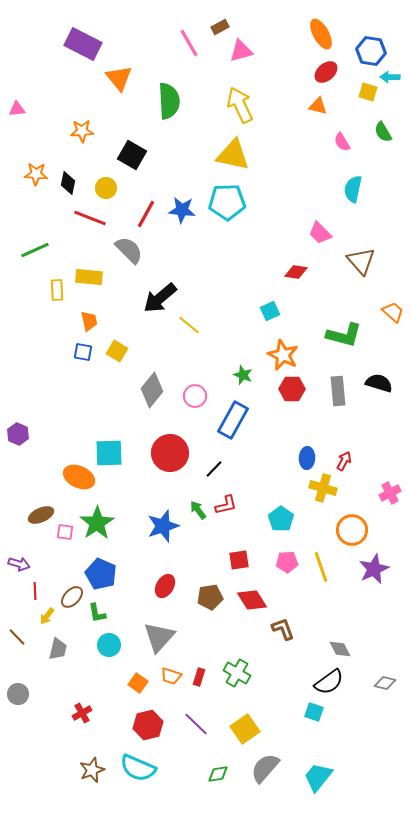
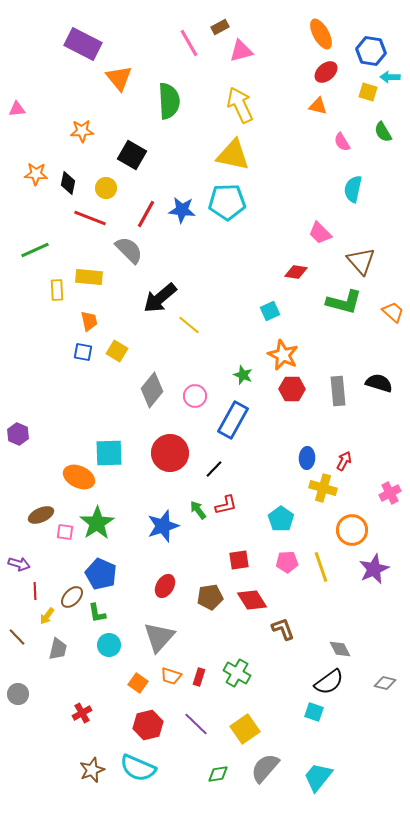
green L-shape at (344, 335): moved 33 px up
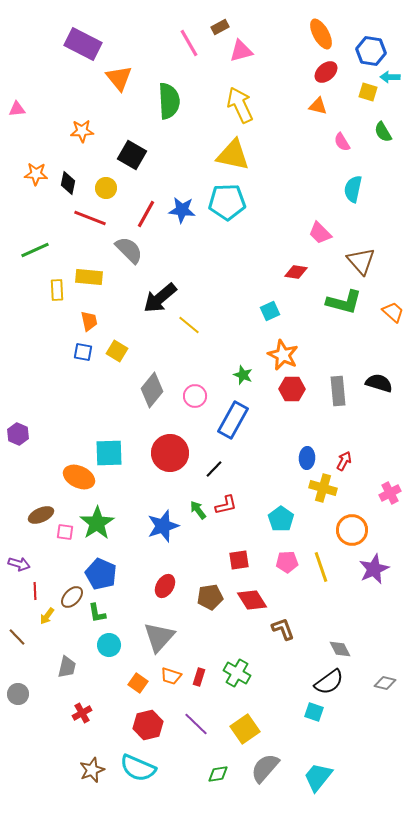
gray trapezoid at (58, 649): moved 9 px right, 18 px down
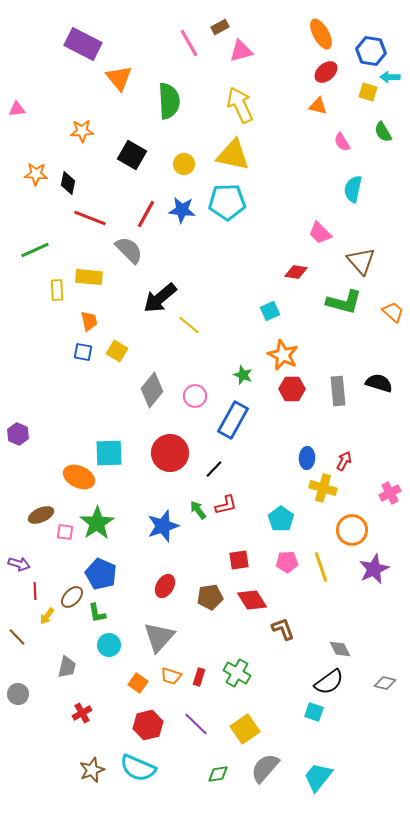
yellow circle at (106, 188): moved 78 px right, 24 px up
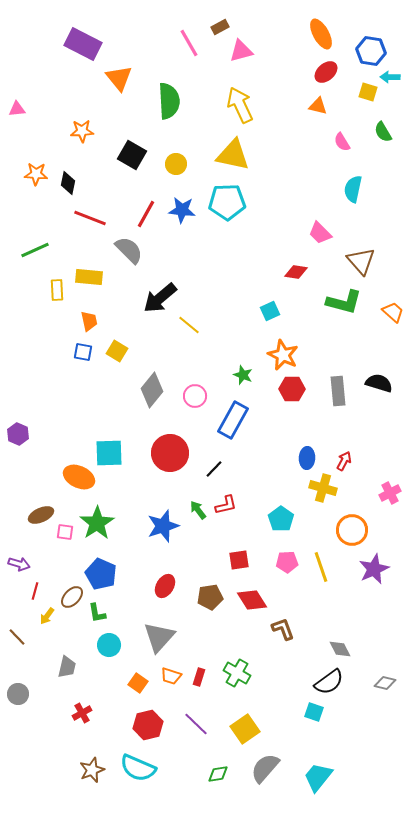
yellow circle at (184, 164): moved 8 px left
red line at (35, 591): rotated 18 degrees clockwise
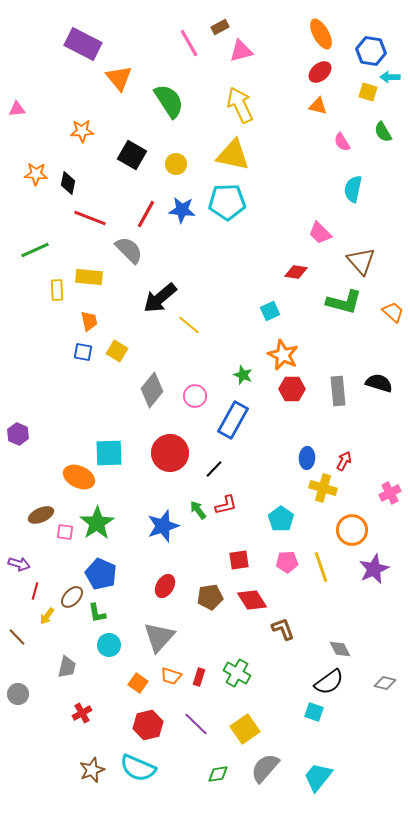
red ellipse at (326, 72): moved 6 px left
green semicircle at (169, 101): rotated 30 degrees counterclockwise
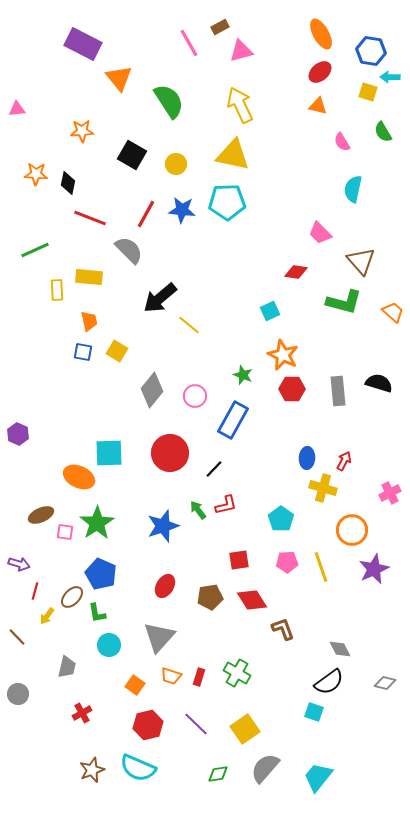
orange square at (138, 683): moved 3 px left, 2 px down
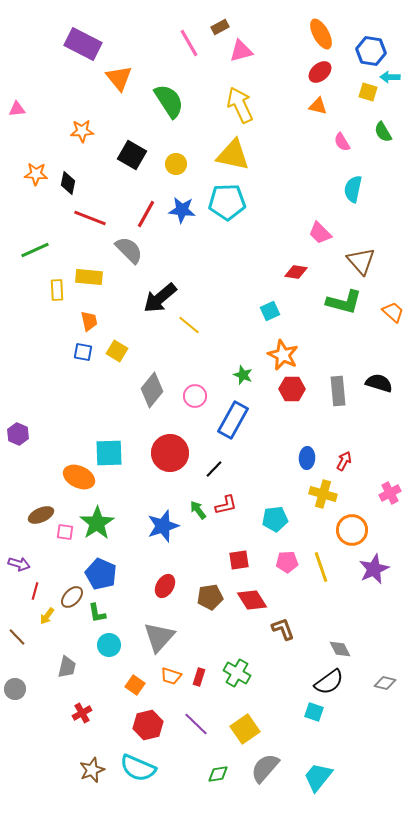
yellow cross at (323, 488): moved 6 px down
cyan pentagon at (281, 519): moved 6 px left; rotated 30 degrees clockwise
gray circle at (18, 694): moved 3 px left, 5 px up
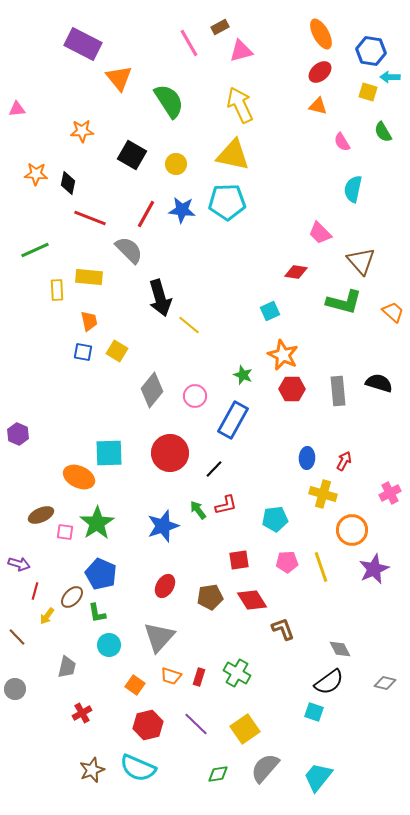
black arrow at (160, 298): rotated 66 degrees counterclockwise
